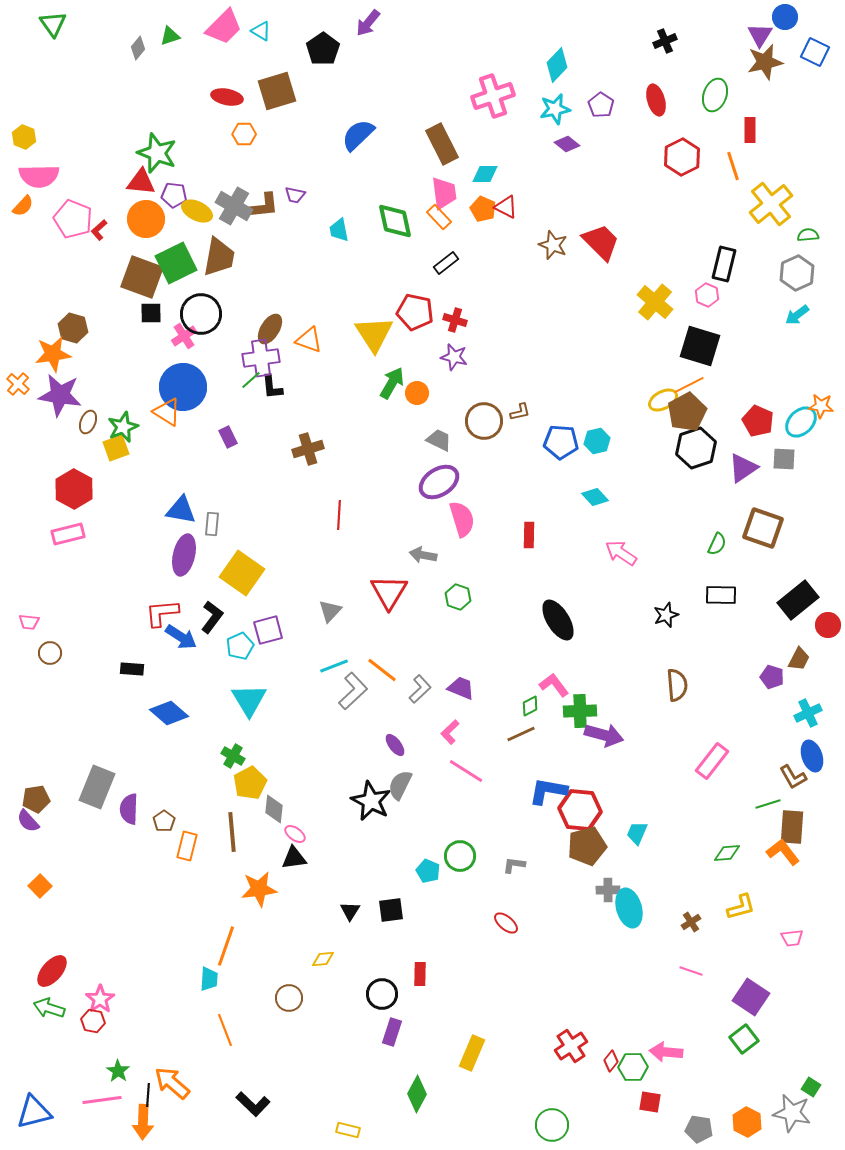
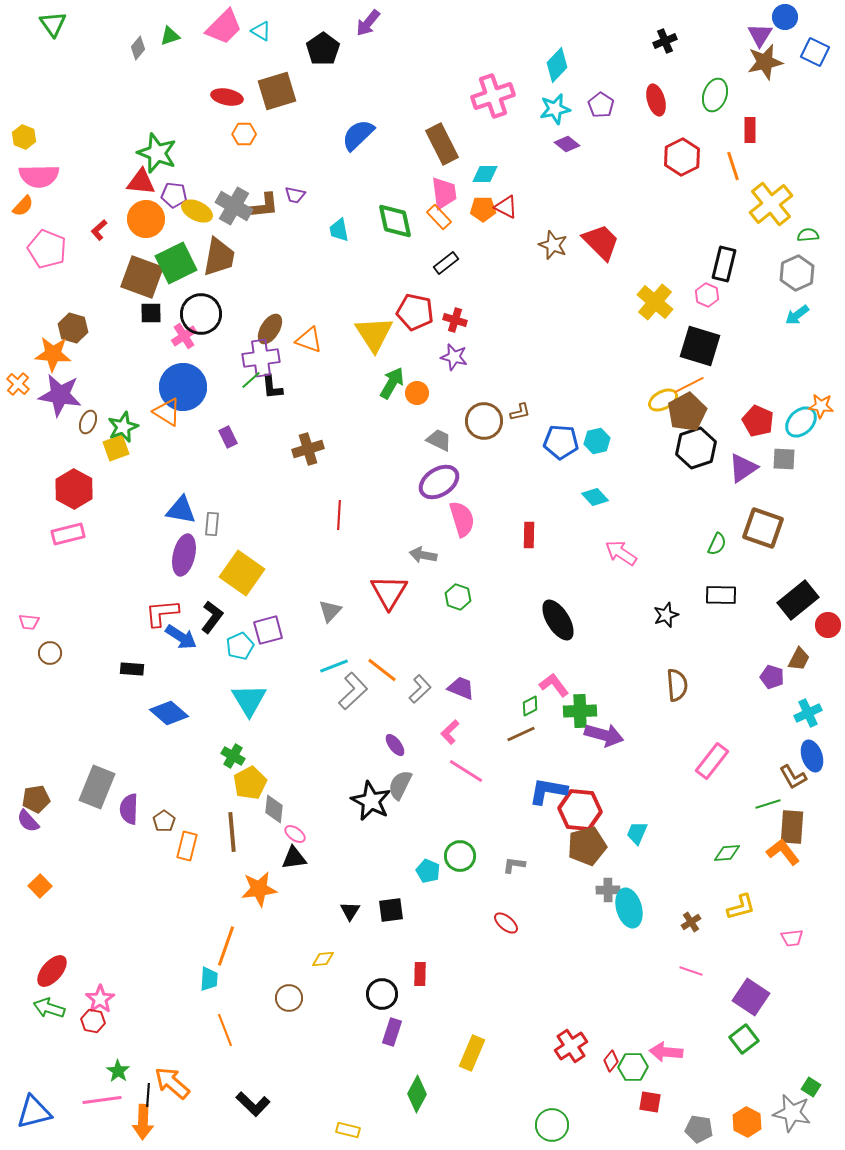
orange pentagon at (483, 209): rotated 25 degrees counterclockwise
pink pentagon at (73, 219): moved 26 px left, 30 px down
orange star at (53, 354): rotated 12 degrees clockwise
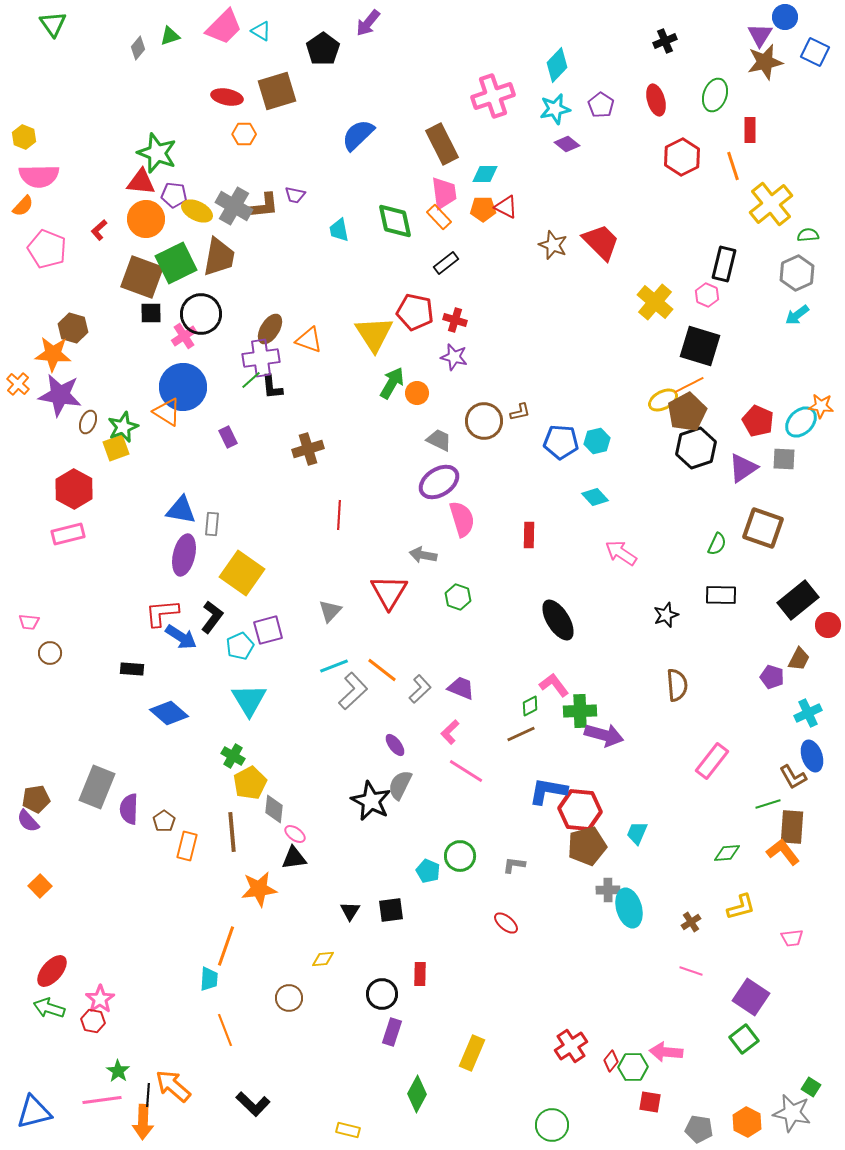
orange arrow at (172, 1083): moved 1 px right, 3 px down
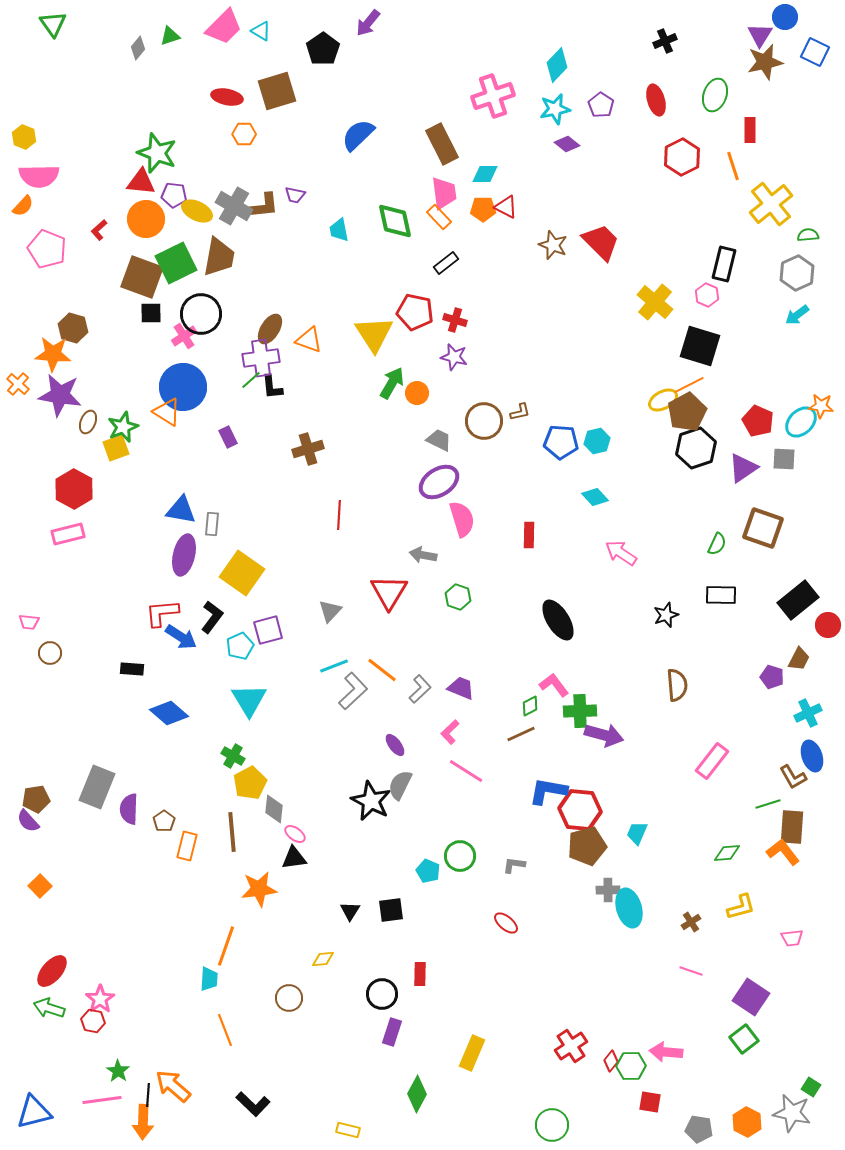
green hexagon at (633, 1067): moved 2 px left, 1 px up
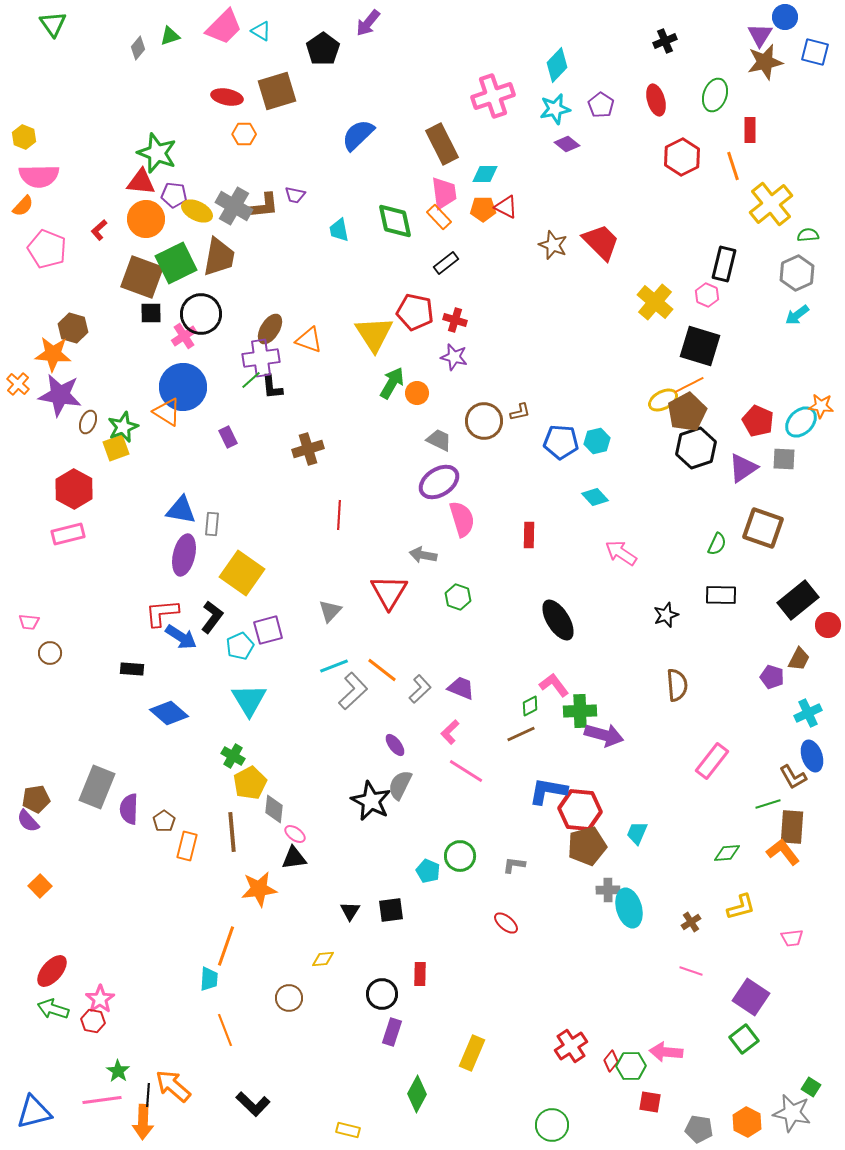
blue square at (815, 52): rotated 12 degrees counterclockwise
green arrow at (49, 1008): moved 4 px right, 1 px down
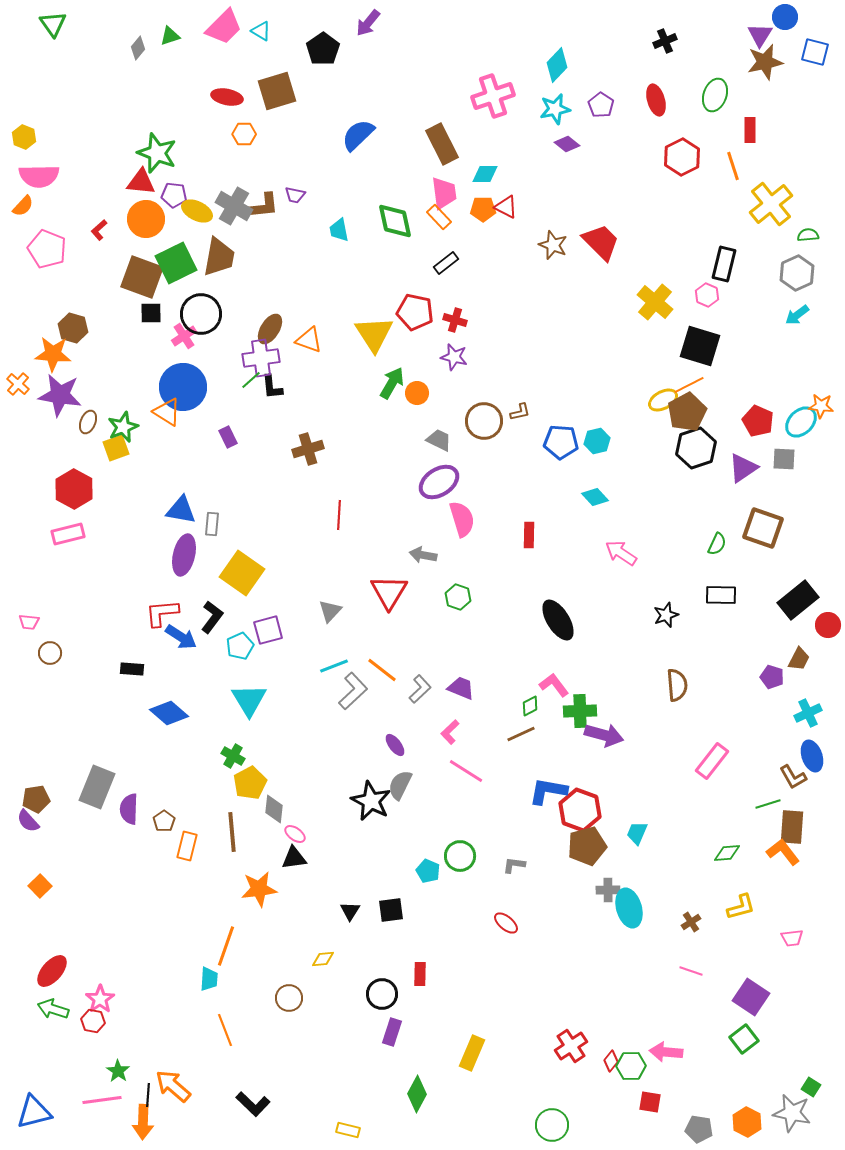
red hexagon at (580, 810): rotated 15 degrees clockwise
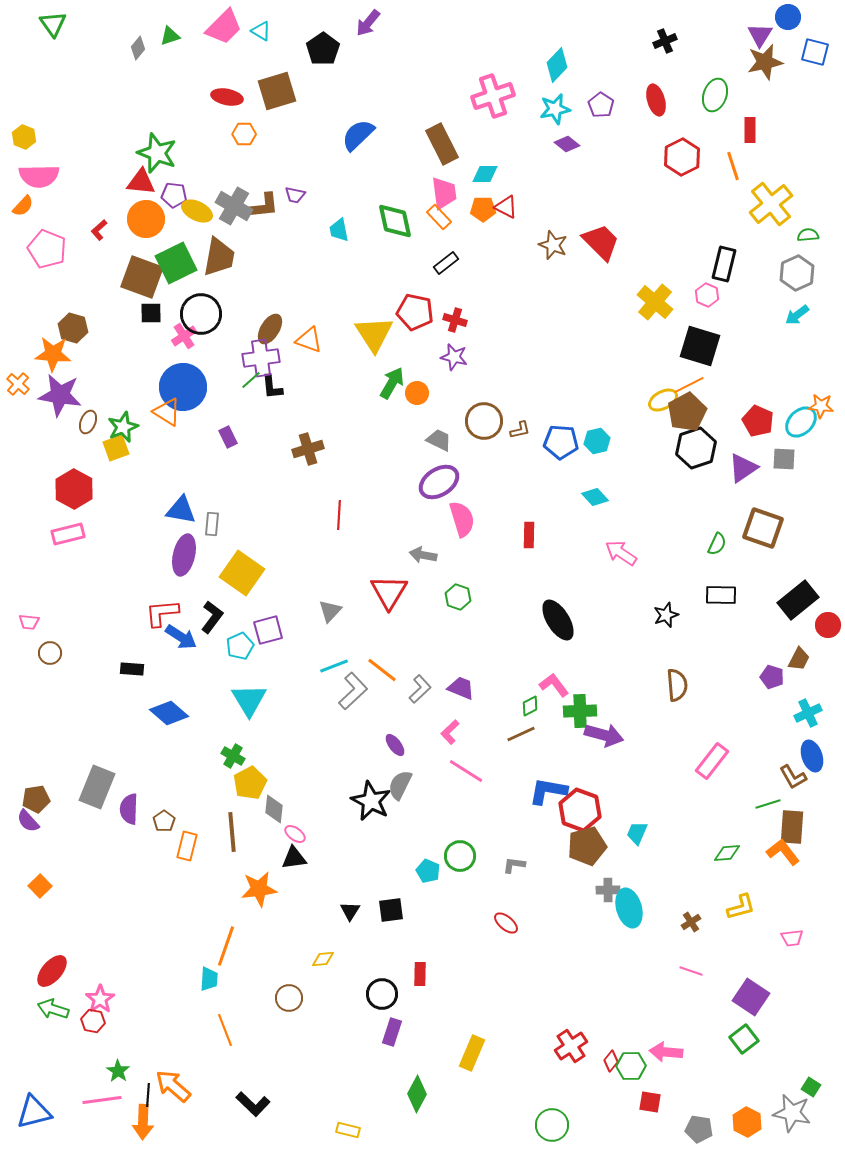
blue circle at (785, 17): moved 3 px right
brown L-shape at (520, 412): moved 18 px down
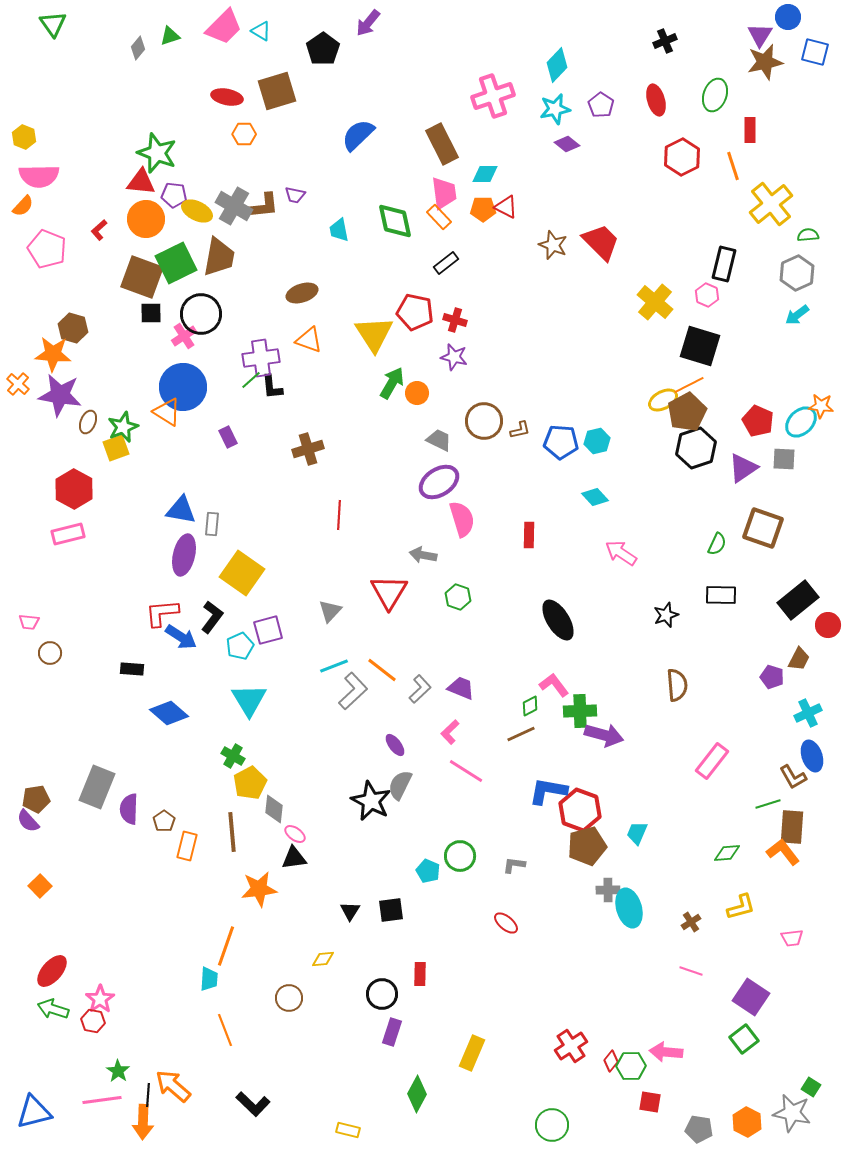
brown ellipse at (270, 329): moved 32 px right, 36 px up; rotated 40 degrees clockwise
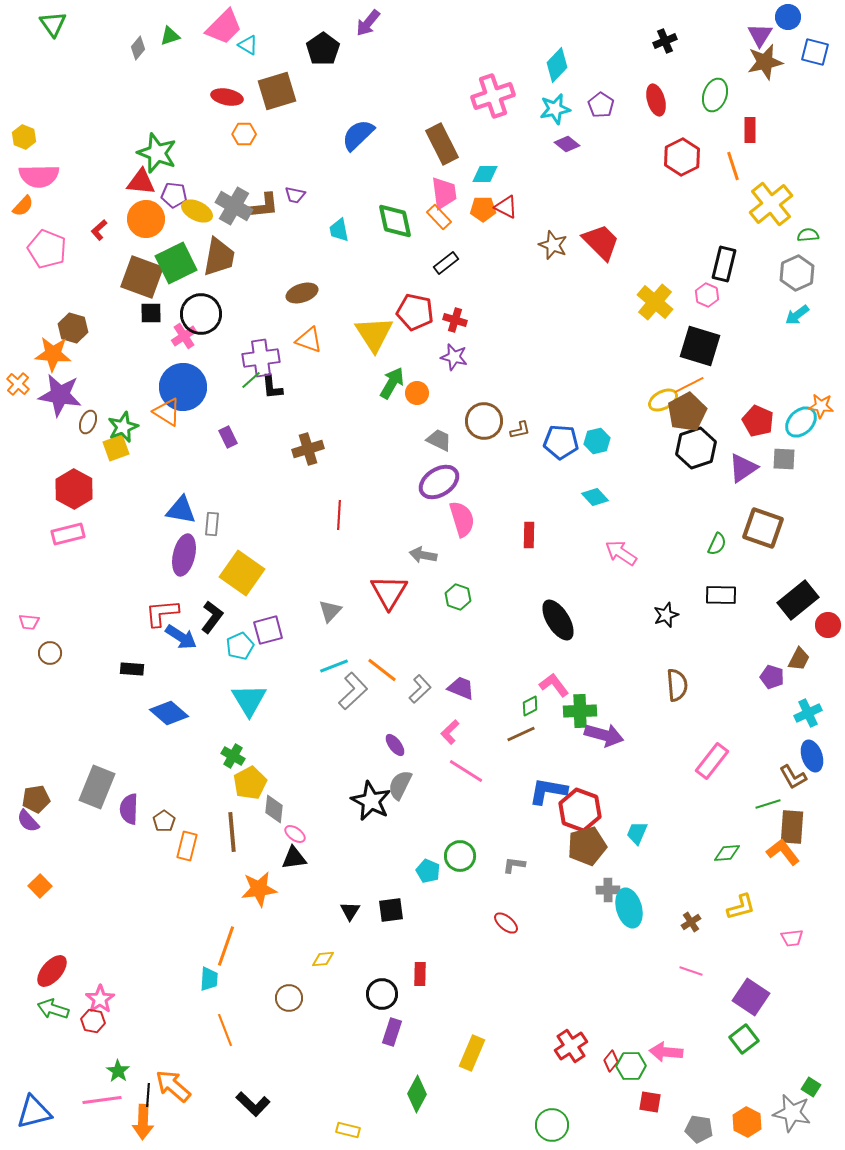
cyan triangle at (261, 31): moved 13 px left, 14 px down
